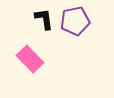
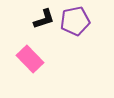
black L-shape: rotated 80 degrees clockwise
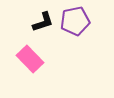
black L-shape: moved 1 px left, 3 px down
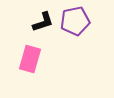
pink rectangle: rotated 60 degrees clockwise
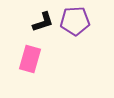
purple pentagon: rotated 8 degrees clockwise
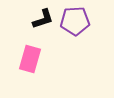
black L-shape: moved 3 px up
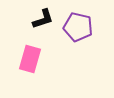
purple pentagon: moved 3 px right, 6 px down; rotated 16 degrees clockwise
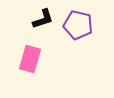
purple pentagon: moved 2 px up
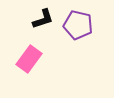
pink rectangle: moved 1 px left; rotated 20 degrees clockwise
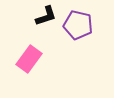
black L-shape: moved 3 px right, 3 px up
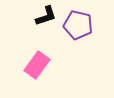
pink rectangle: moved 8 px right, 6 px down
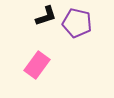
purple pentagon: moved 1 px left, 2 px up
